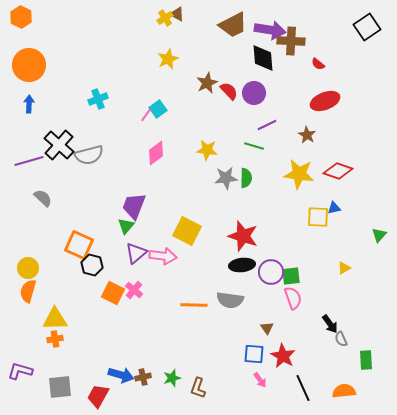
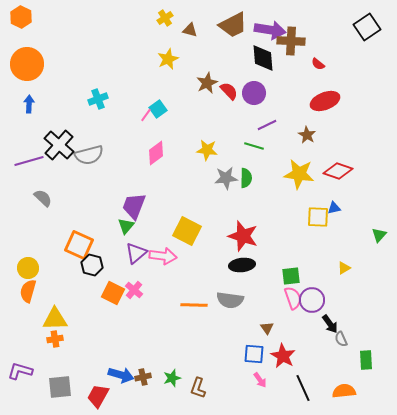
brown triangle at (177, 14): moved 13 px right, 16 px down; rotated 14 degrees counterclockwise
orange circle at (29, 65): moved 2 px left, 1 px up
purple circle at (271, 272): moved 41 px right, 28 px down
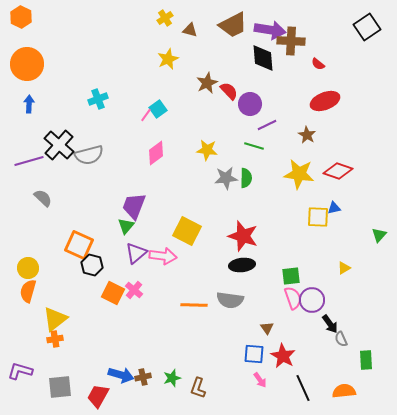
purple circle at (254, 93): moved 4 px left, 11 px down
yellow triangle at (55, 319): rotated 36 degrees counterclockwise
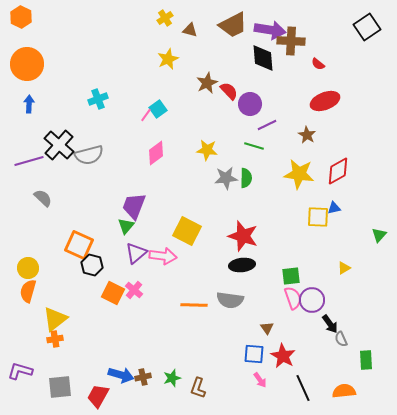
red diamond at (338, 171): rotated 48 degrees counterclockwise
